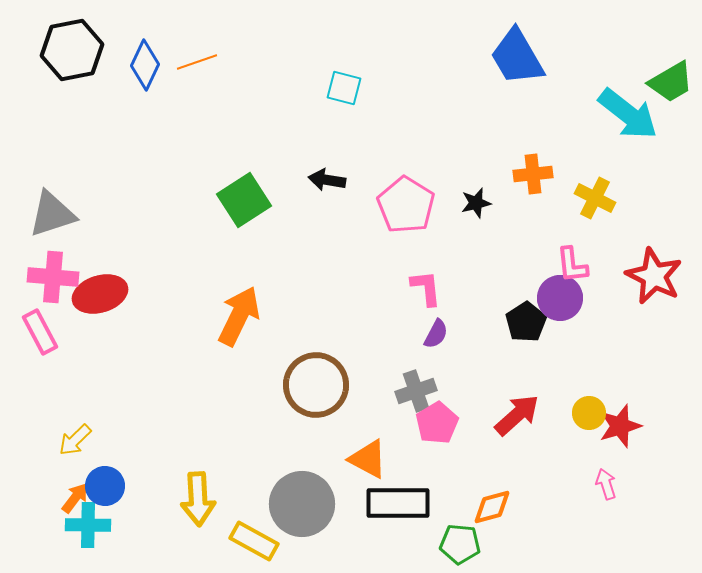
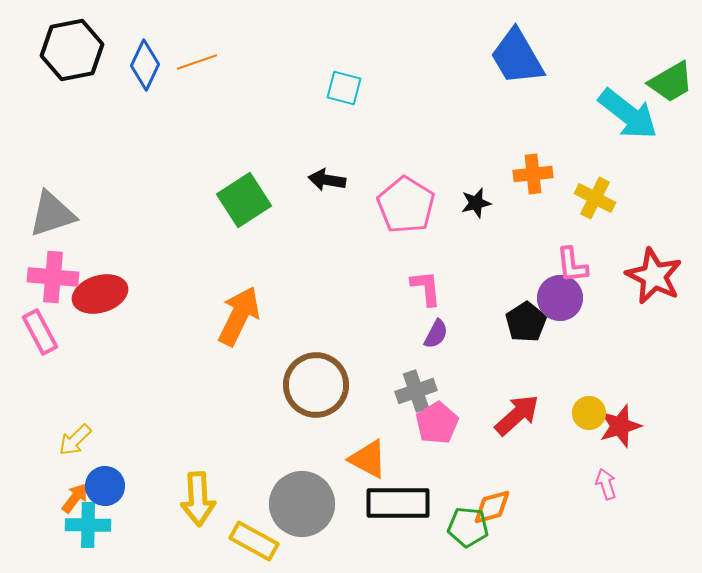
green pentagon at (460, 544): moved 8 px right, 17 px up
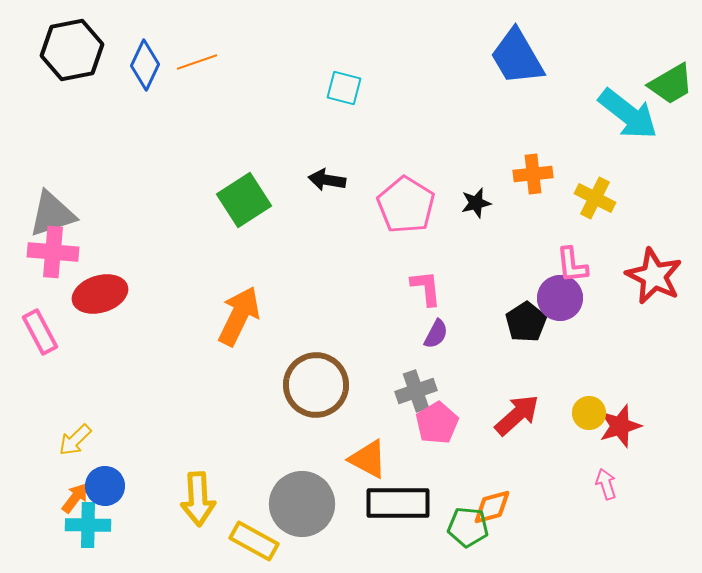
green trapezoid at (671, 82): moved 2 px down
pink cross at (53, 277): moved 25 px up
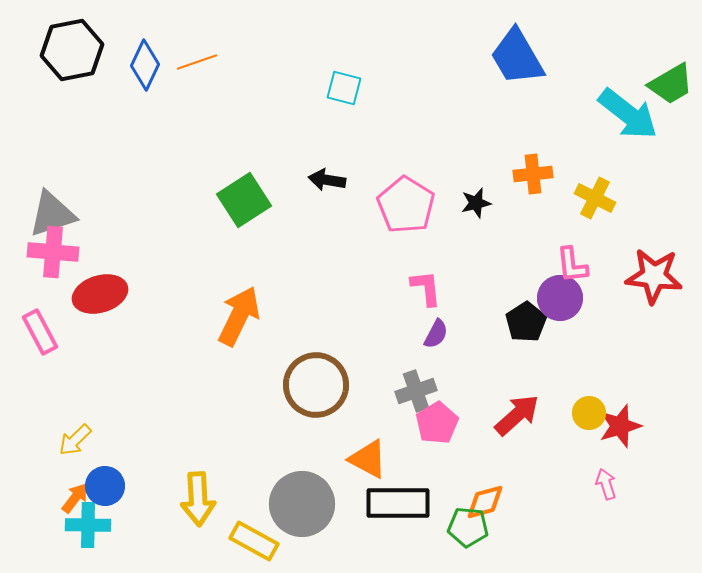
red star at (654, 276): rotated 20 degrees counterclockwise
orange diamond at (492, 507): moved 7 px left, 5 px up
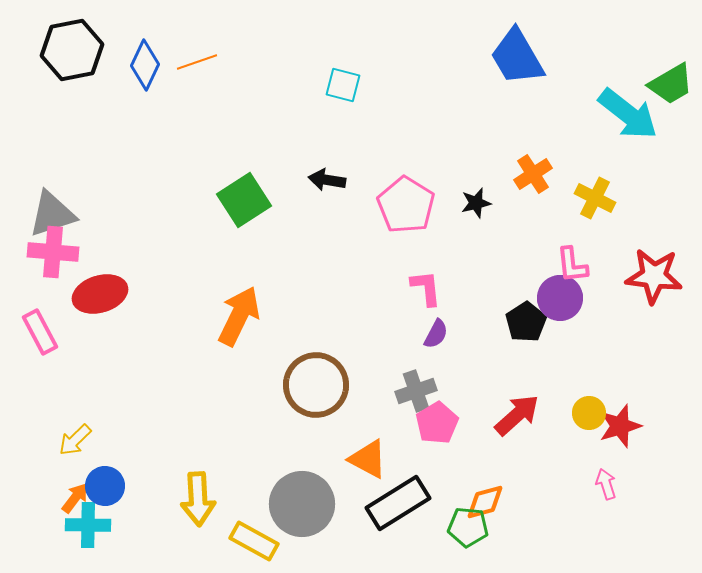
cyan square at (344, 88): moved 1 px left, 3 px up
orange cross at (533, 174): rotated 27 degrees counterclockwise
black rectangle at (398, 503): rotated 32 degrees counterclockwise
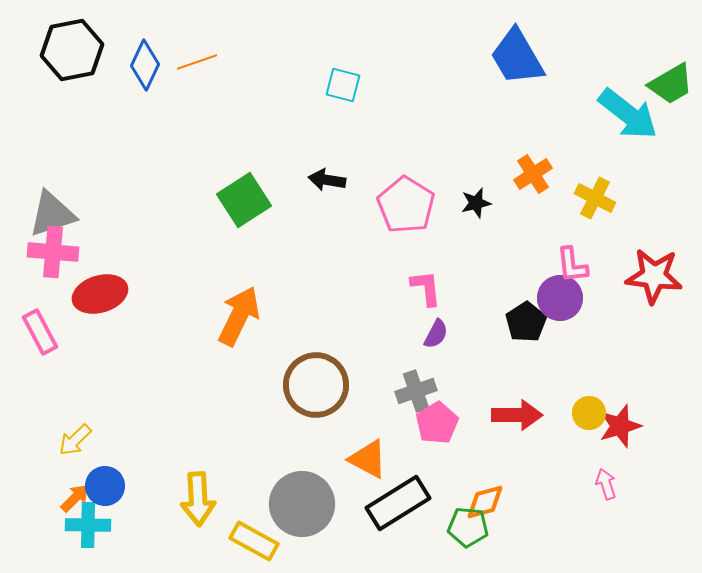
red arrow at (517, 415): rotated 42 degrees clockwise
orange arrow at (75, 498): rotated 8 degrees clockwise
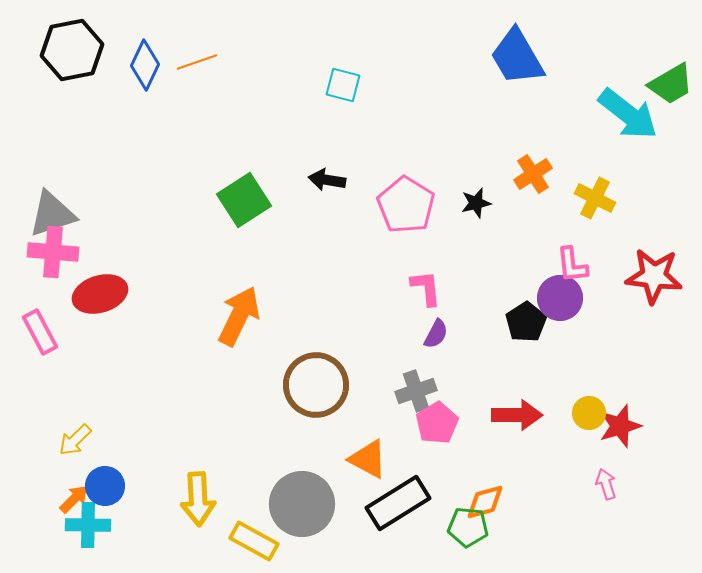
orange arrow at (75, 498): moved 1 px left, 1 px down
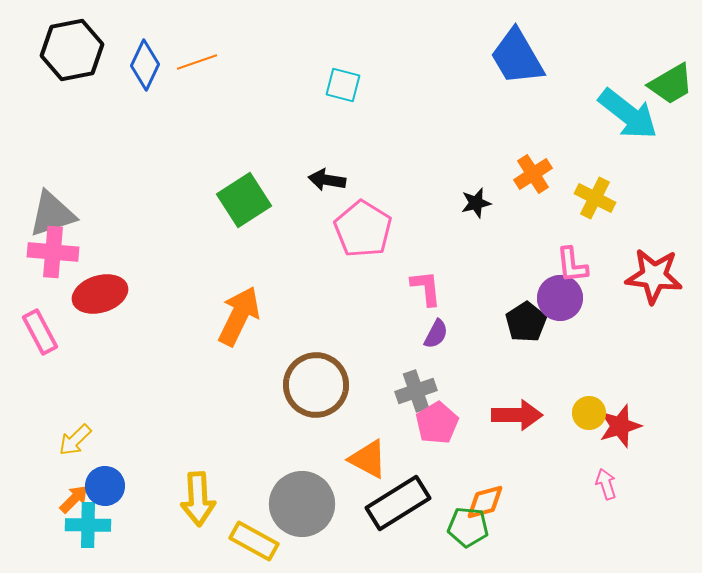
pink pentagon at (406, 205): moved 43 px left, 24 px down
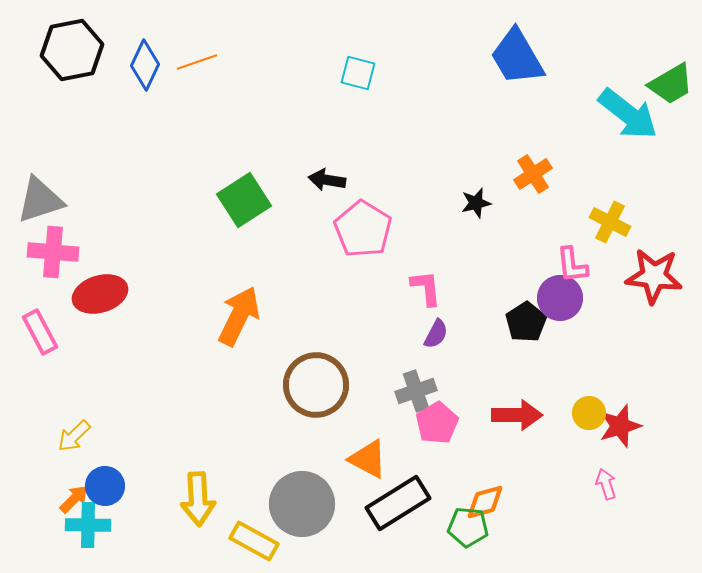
cyan square at (343, 85): moved 15 px right, 12 px up
yellow cross at (595, 198): moved 15 px right, 24 px down
gray triangle at (52, 214): moved 12 px left, 14 px up
yellow arrow at (75, 440): moved 1 px left, 4 px up
